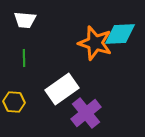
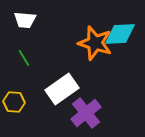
green line: rotated 30 degrees counterclockwise
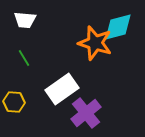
cyan diamond: moved 2 px left, 7 px up; rotated 12 degrees counterclockwise
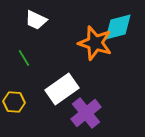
white trapezoid: moved 11 px right; rotated 20 degrees clockwise
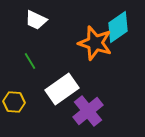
cyan diamond: rotated 20 degrees counterclockwise
green line: moved 6 px right, 3 px down
purple cross: moved 2 px right, 2 px up
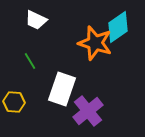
white rectangle: rotated 36 degrees counterclockwise
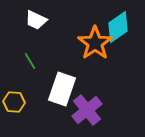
orange star: rotated 20 degrees clockwise
purple cross: moved 1 px left, 1 px up
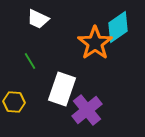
white trapezoid: moved 2 px right, 1 px up
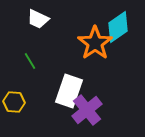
white rectangle: moved 7 px right, 2 px down
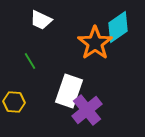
white trapezoid: moved 3 px right, 1 px down
